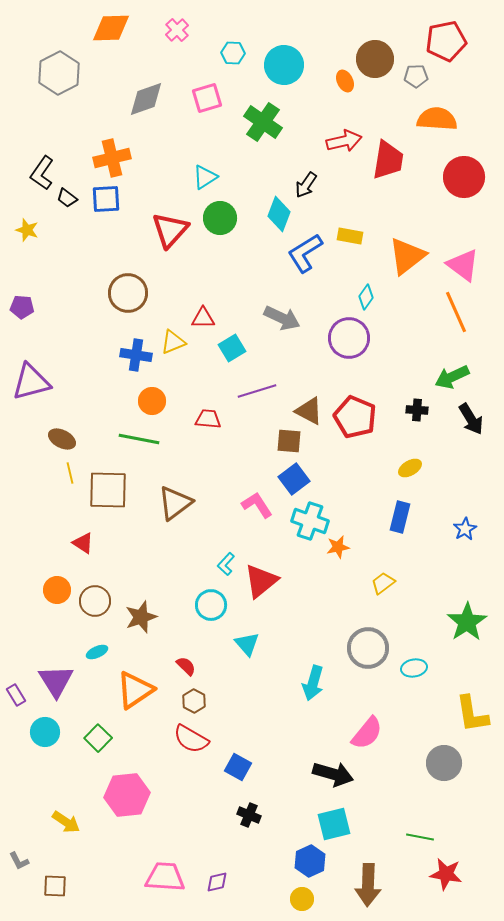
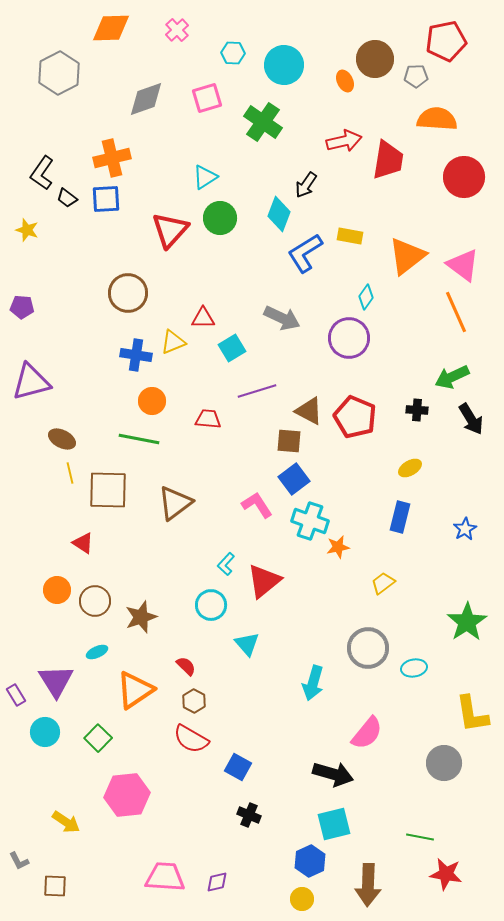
red triangle at (261, 581): moved 3 px right
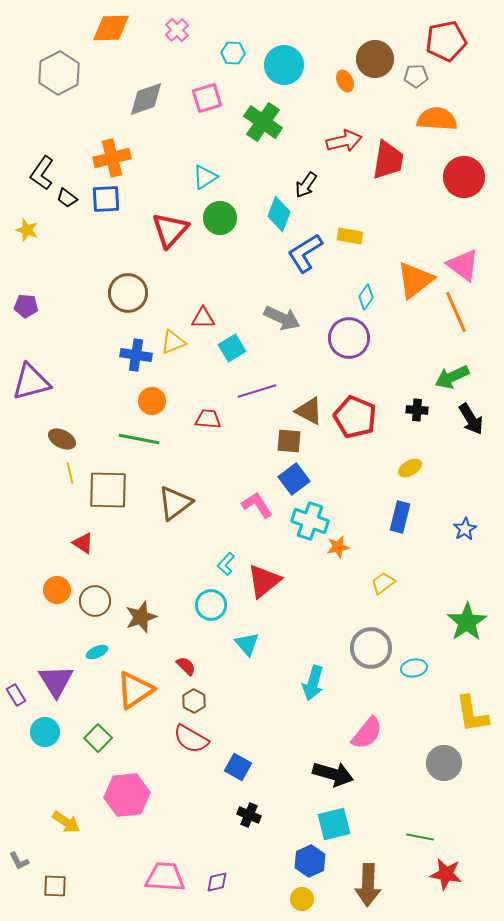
orange triangle at (407, 256): moved 8 px right, 24 px down
purple pentagon at (22, 307): moved 4 px right, 1 px up
gray circle at (368, 648): moved 3 px right
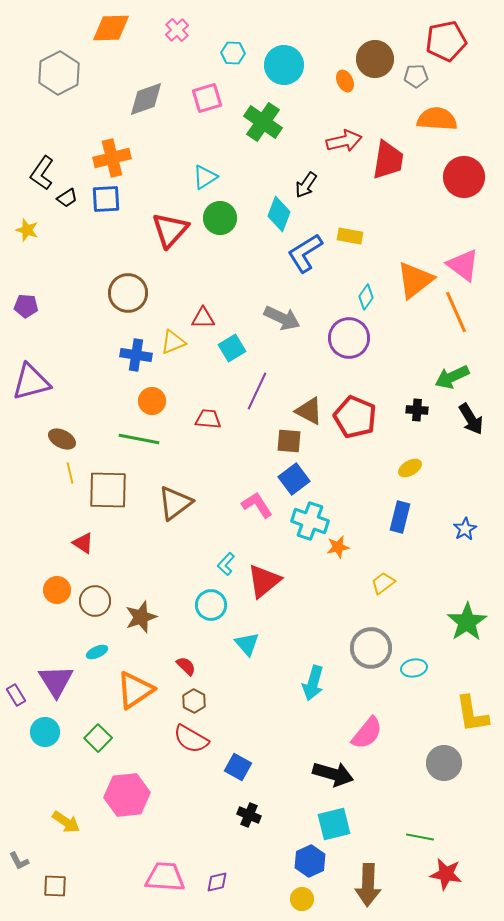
black trapezoid at (67, 198): rotated 70 degrees counterclockwise
purple line at (257, 391): rotated 48 degrees counterclockwise
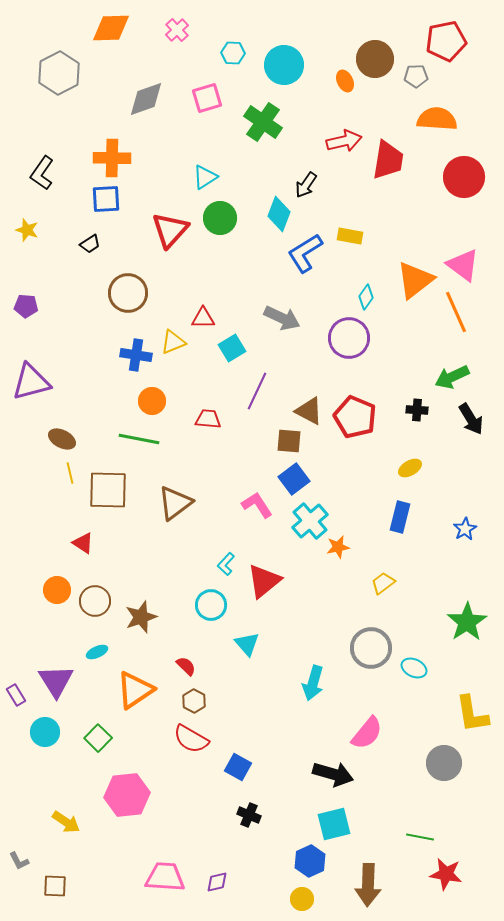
orange cross at (112, 158): rotated 15 degrees clockwise
black trapezoid at (67, 198): moved 23 px right, 46 px down
cyan cross at (310, 521): rotated 30 degrees clockwise
cyan ellipse at (414, 668): rotated 35 degrees clockwise
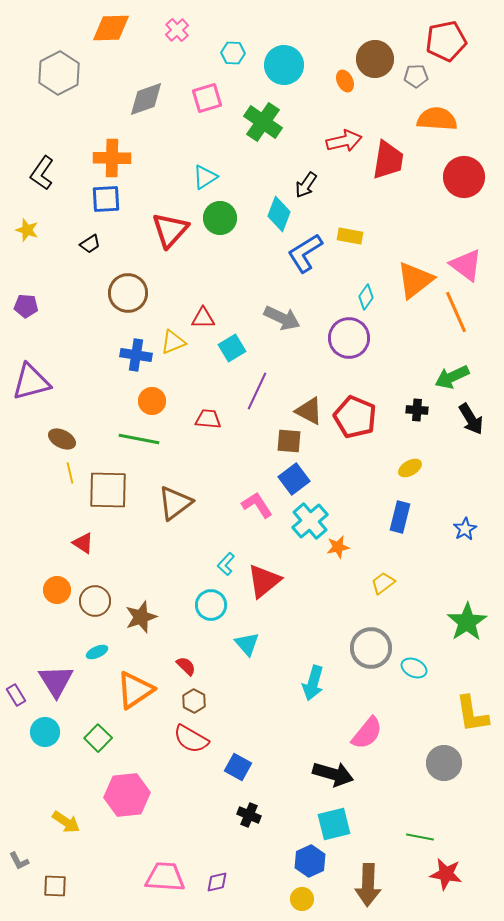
pink triangle at (463, 265): moved 3 px right
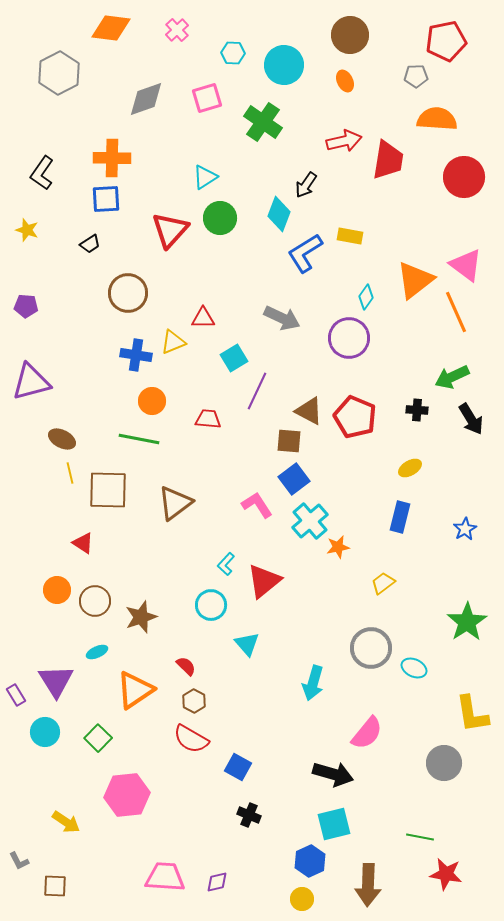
orange diamond at (111, 28): rotated 9 degrees clockwise
brown circle at (375, 59): moved 25 px left, 24 px up
cyan square at (232, 348): moved 2 px right, 10 px down
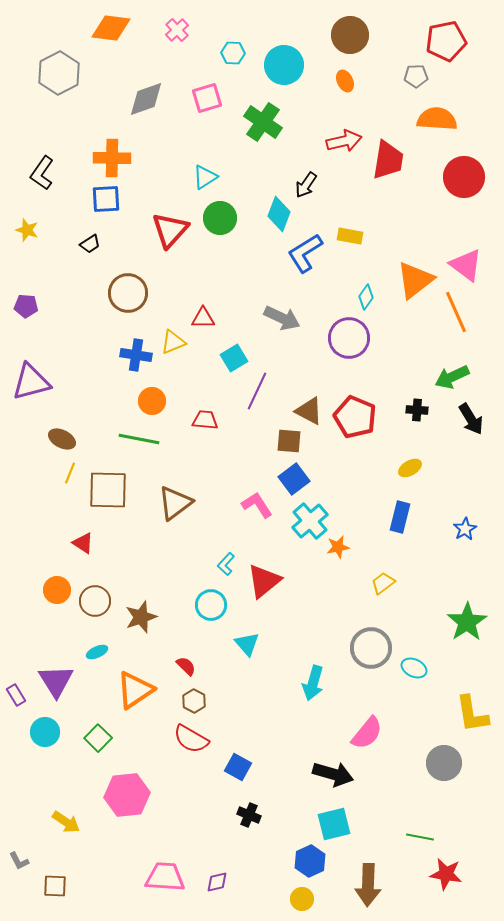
red trapezoid at (208, 419): moved 3 px left, 1 px down
yellow line at (70, 473): rotated 35 degrees clockwise
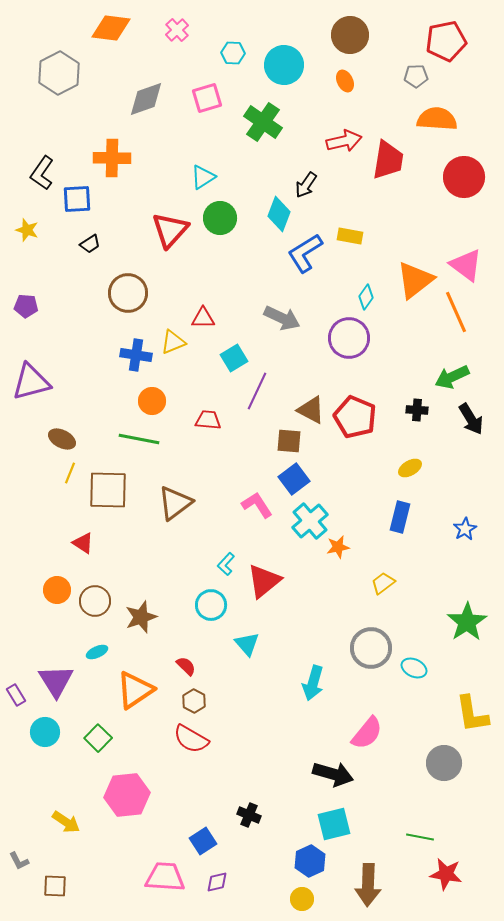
cyan triangle at (205, 177): moved 2 px left
blue square at (106, 199): moved 29 px left
brown triangle at (309, 411): moved 2 px right, 1 px up
red trapezoid at (205, 420): moved 3 px right
blue square at (238, 767): moved 35 px left, 74 px down; rotated 28 degrees clockwise
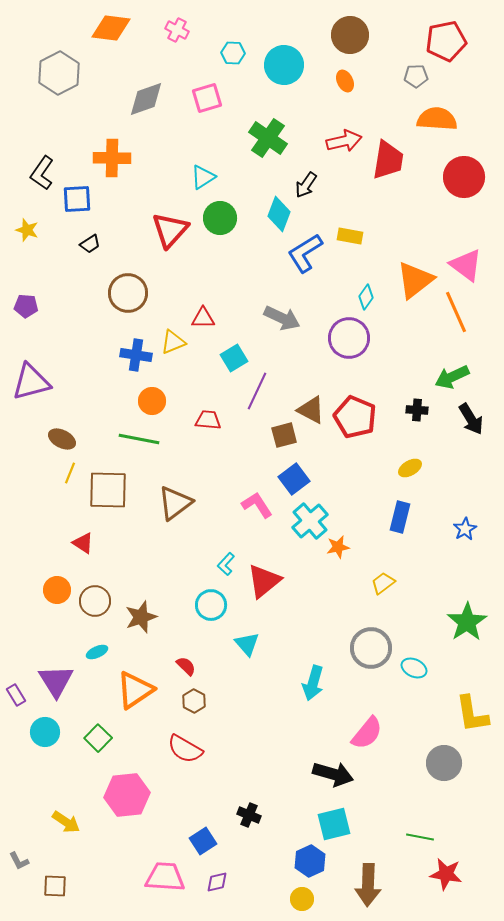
pink cross at (177, 30): rotated 20 degrees counterclockwise
green cross at (263, 122): moved 5 px right, 16 px down
brown square at (289, 441): moved 5 px left, 6 px up; rotated 20 degrees counterclockwise
red semicircle at (191, 739): moved 6 px left, 10 px down
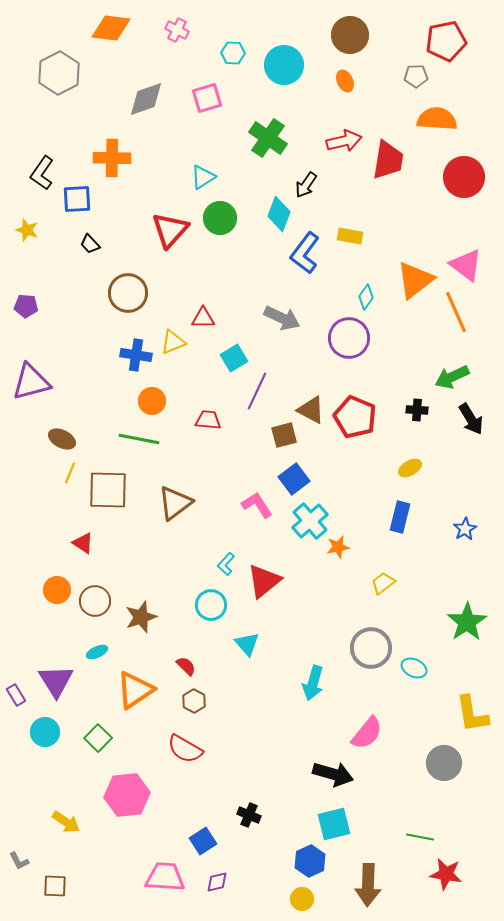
black trapezoid at (90, 244): rotated 80 degrees clockwise
blue L-shape at (305, 253): rotated 21 degrees counterclockwise
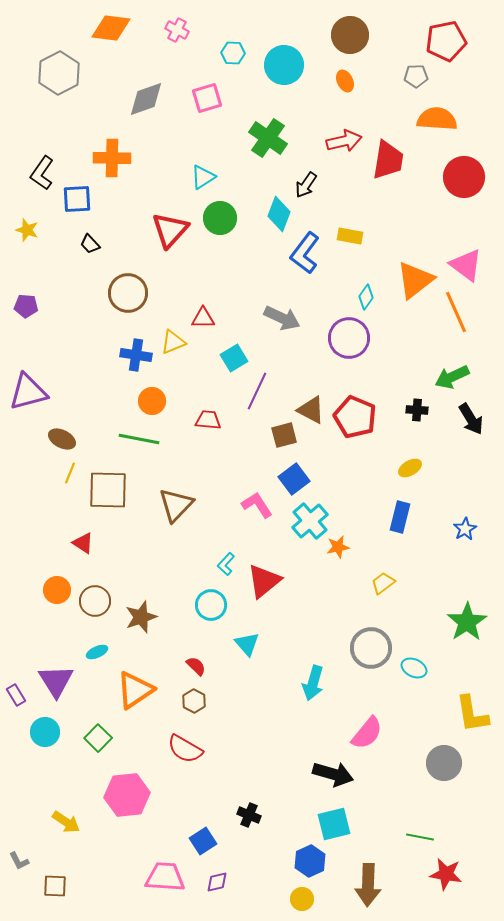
purple triangle at (31, 382): moved 3 px left, 10 px down
brown triangle at (175, 503): moved 1 px right, 2 px down; rotated 9 degrees counterclockwise
red semicircle at (186, 666): moved 10 px right
